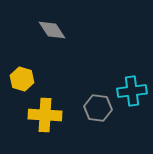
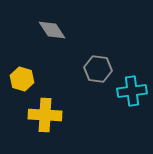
gray hexagon: moved 39 px up
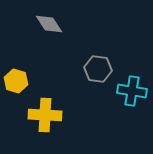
gray diamond: moved 3 px left, 6 px up
yellow hexagon: moved 6 px left, 2 px down
cyan cross: rotated 16 degrees clockwise
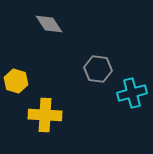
cyan cross: moved 2 px down; rotated 24 degrees counterclockwise
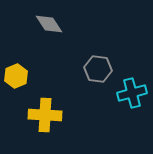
yellow hexagon: moved 5 px up; rotated 20 degrees clockwise
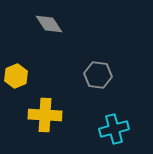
gray hexagon: moved 6 px down
cyan cross: moved 18 px left, 36 px down
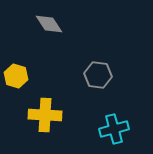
yellow hexagon: rotated 20 degrees counterclockwise
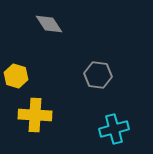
yellow cross: moved 10 px left
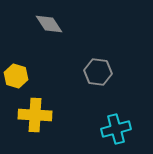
gray hexagon: moved 3 px up
cyan cross: moved 2 px right
